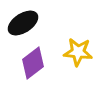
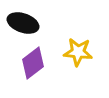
black ellipse: rotated 52 degrees clockwise
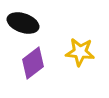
yellow star: moved 2 px right
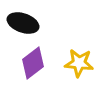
yellow star: moved 1 px left, 11 px down
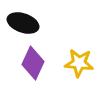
purple diamond: rotated 28 degrees counterclockwise
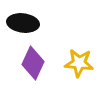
black ellipse: rotated 12 degrees counterclockwise
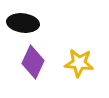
purple diamond: moved 1 px up
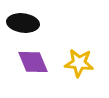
purple diamond: rotated 48 degrees counterclockwise
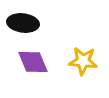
yellow star: moved 4 px right, 2 px up
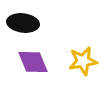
yellow star: rotated 16 degrees counterclockwise
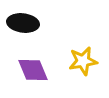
purple diamond: moved 8 px down
